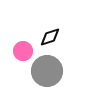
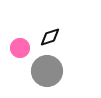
pink circle: moved 3 px left, 3 px up
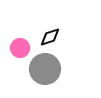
gray circle: moved 2 px left, 2 px up
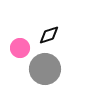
black diamond: moved 1 px left, 2 px up
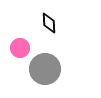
black diamond: moved 12 px up; rotated 75 degrees counterclockwise
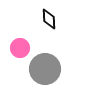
black diamond: moved 4 px up
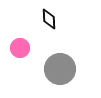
gray circle: moved 15 px right
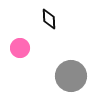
gray circle: moved 11 px right, 7 px down
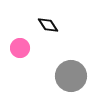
black diamond: moved 1 px left, 6 px down; rotated 30 degrees counterclockwise
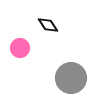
gray circle: moved 2 px down
